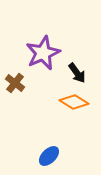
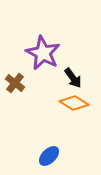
purple star: rotated 20 degrees counterclockwise
black arrow: moved 4 px left, 5 px down
orange diamond: moved 1 px down
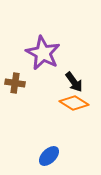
black arrow: moved 1 px right, 4 px down
brown cross: rotated 30 degrees counterclockwise
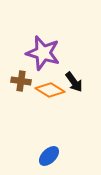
purple star: rotated 12 degrees counterclockwise
brown cross: moved 6 px right, 2 px up
orange diamond: moved 24 px left, 13 px up
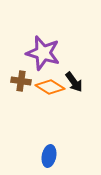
orange diamond: moved 3 px up
blue ellipse: rotated 35 degrees counterclockwise
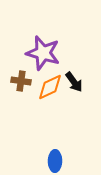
orange diamond: rotated 56 degrees counterclockwise
blue ellipse: moved 6 px right, 5 px down; rotated 10 degrees counterclockwise
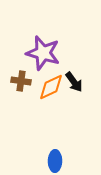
orange diamond: moved 1 px right
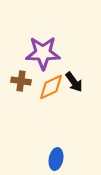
purple star: rotated 16 degrees counterclockwise
blue ellipse: moved 1 px right, 2 px up; rotated 10 degrees clockwise
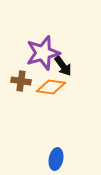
purple star: rotated 16 degrees counterclockwise
black arrow: moved 11 px left, 16 px up
orange diamond: rotated 32 degrees clockwise
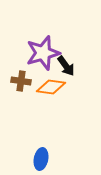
black arrow: moved 3 px right
blue ellipse: moved 15 px left
